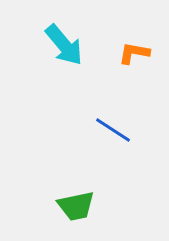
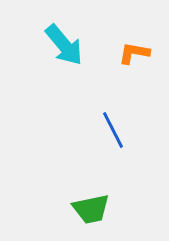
blue line: rotated 30 degrees clockwise
green trapezoid: moved 15 px right, 3 px down
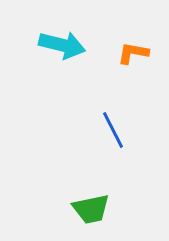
cyan arrow: moved 2 px left; rotated 36 degrees counterclockwise
orange L-shape: moved 1 px left
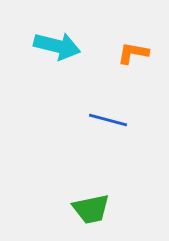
cyan arrow: moved 5 px left, 1 px down
blue line: moved 5 px left, 10 px up; rotated 48 degrees counterclockwise
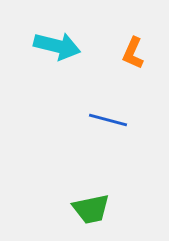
orange L-shape: rotated 76 degrees counterclockwise
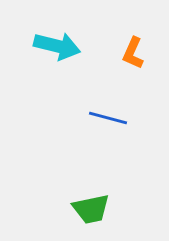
blue line: moved 2 px up
